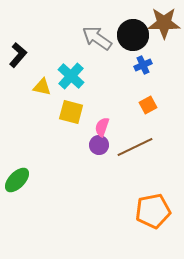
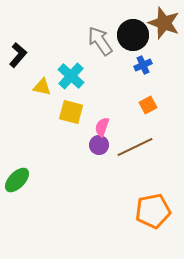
brown star: rotated 20 degrees clockwise
gray arrow: moved 3 px right, 3 px down; rotated 20 degrees clockwise
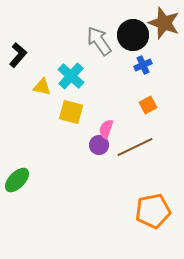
gray arrow: moved 1 px left
pink semicircle: moved 4 px right, 2 px down
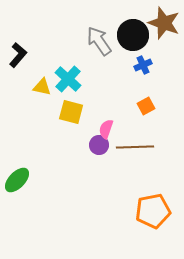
cyan cross: moved 3 px left, 3 px down
orange square: moved 2 px left, 1 px down
brown line: rotated 24 degrees clockwise
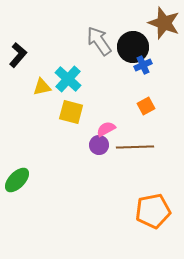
black circle: moved 12 px down
yellow triangle: rotated 24 degrees counterclockwise
pink semicircle: rotated 42 degrees clockwise
